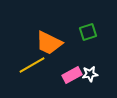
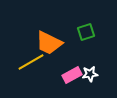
green square: moved 2 px left
yellow line: moved 1 px left, 3 px up
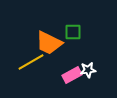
green square: moved 13 px left; rotated 18 degrees clockwise
white star: moved 2 px left, 4 px up
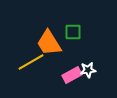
orange trapezoid: rotated 32 degrees clockwise
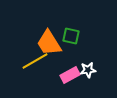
green square: moved 2 px left, 4 px down; rotated 12 degrees clockwise
yellow line: moved 4 px right, 1 px up
pink rectangle: moved 2 px left
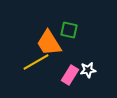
green square: moved 2 px left, 6 px up
yellow line: moved 1 px right, 1 px down
pink rectangle: rotated 30 degrees counterclockwise
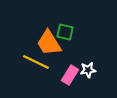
green square: moved 4 px left, 2 px down
yellow line: rotated 56 degrees clockwise
